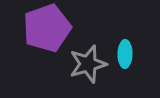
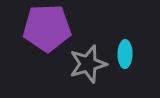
purple pentagon: rotated 18 degrees clockwise
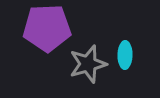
cyan ellipse: moved 1 px down
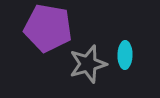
purple pentagon: moved 1 px right; rotated 12 degrees clockwise
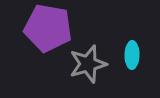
cyan ellipse: moved 7 px right
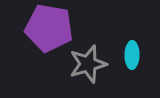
purple pentagon: moved 1 px right
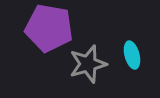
cyan ellipse: rotated 16 degrees counterclockwise
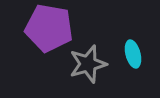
cyan ellipse: moved 1 px right, 1 px up
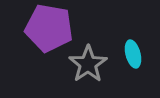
gray star: rotated 18 degrees counterclockwise
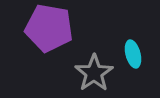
gray star: moved 6 px right, 9 px down
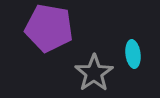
cyan ellipse: rotated 8 degrees clockwise
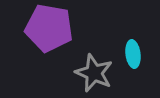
gray star: rotated 15 degrees counterclockwise
